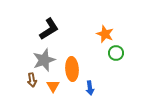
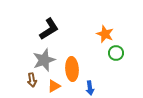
orange triangle: moved 1 px right; rotated 32 degrees clockwise
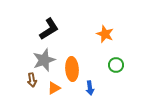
green circle: moved 12 px down
orange triangle: moved 2 px down
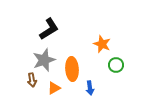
orange star: moved 3 px left, 10 px down
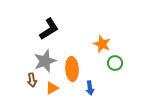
gray star: moved 1 px right, 1 px down
green circle: moved 1 px left, 2 px up
orange triangle: moved 2 px left
